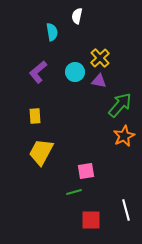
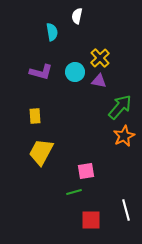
purple L-shape: moved 3 px right; rotated 125 degrees counterclockwise
green arrow: moved 2 px down
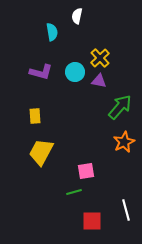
orange star: moved 6 px down
red square: moved 1 px right, 1 px down
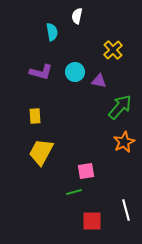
yellow cross: moved 13 px right, 8 px up
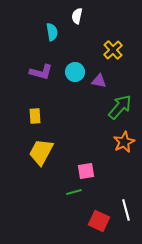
red square: moved 7 px right; rotated 25 degrees clockwise
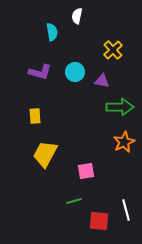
purple L-shape: moved 1 px left
purple triangle: moved 3 px right
green arrow: rotated 48 degrees clockwise
yellow trapezoid: moved 4 px right, 2 px down
green line: moved 9 px down
red square: rotated 20 degrees counterclockwise
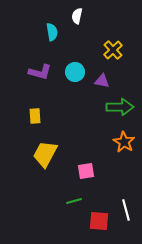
orange star: rotated 15 degrees counterclockwise
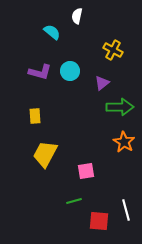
cyan semicircle: rotated 42 degrees counterclockwise
yellow cross: rotated 18 degrees counterclockwise
cyan circle: moved 5 px left, 1 px up
purple triangle: moved 2 px down; rotated 49 degrees counterclockwise
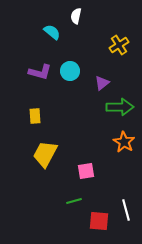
white semicircle: moved 1 px left
yellow cross: moved 6 px right, 5 px up; rotated 30 degrees clockwise
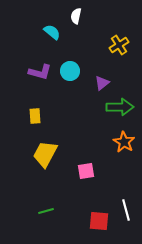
green line: moved 28 px left, 10 px down
